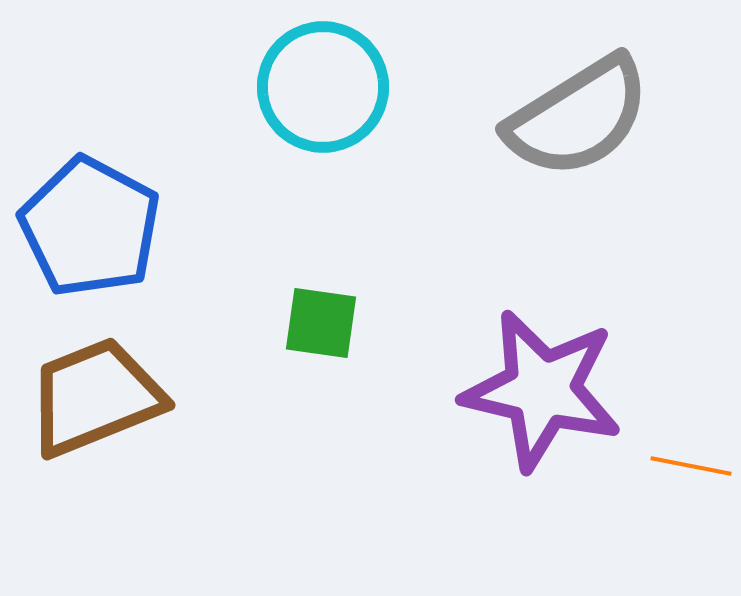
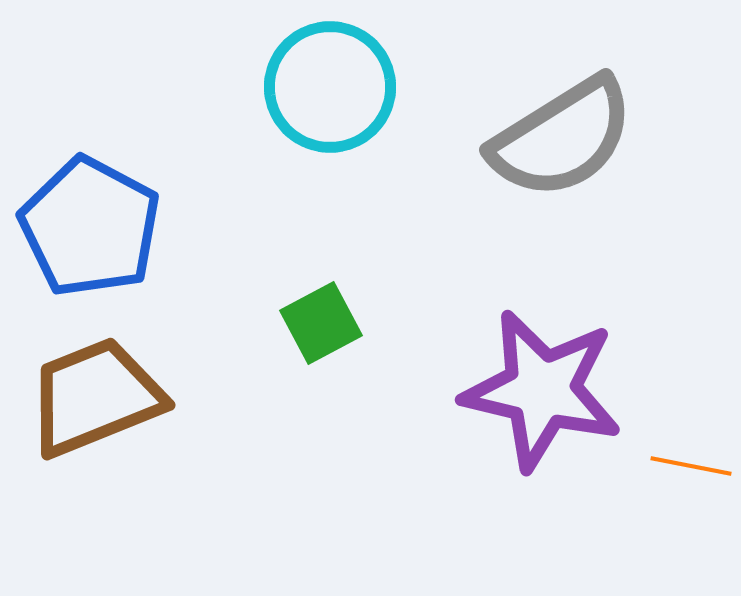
cyan circle: moved 7 px right
gray semicircle: moved 16 px left, 21 px down
green square: rotated 36 degrees counterclockwise
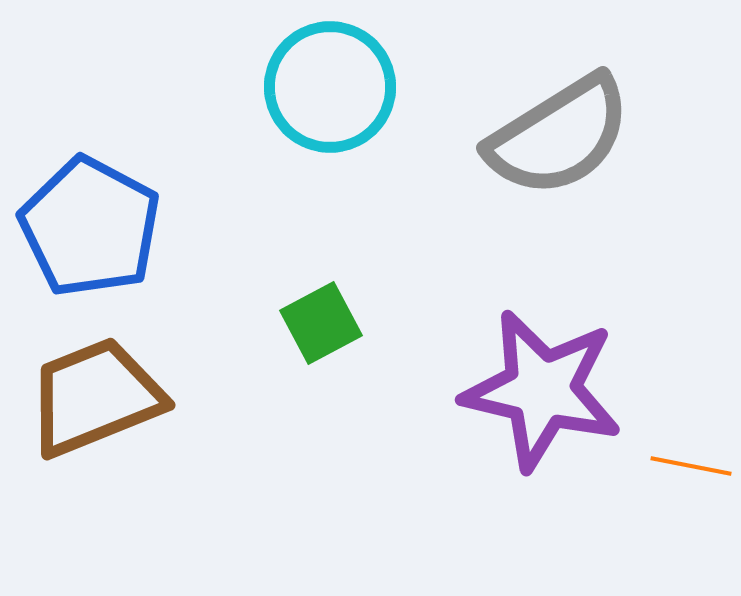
gray semicircle: moved 3 px left, 2 px up
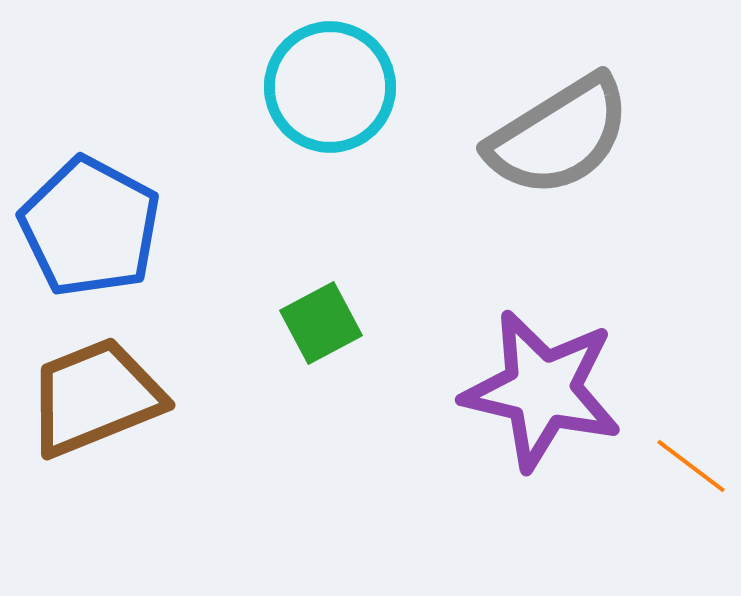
orange line: rotated 26 degrees clockwise
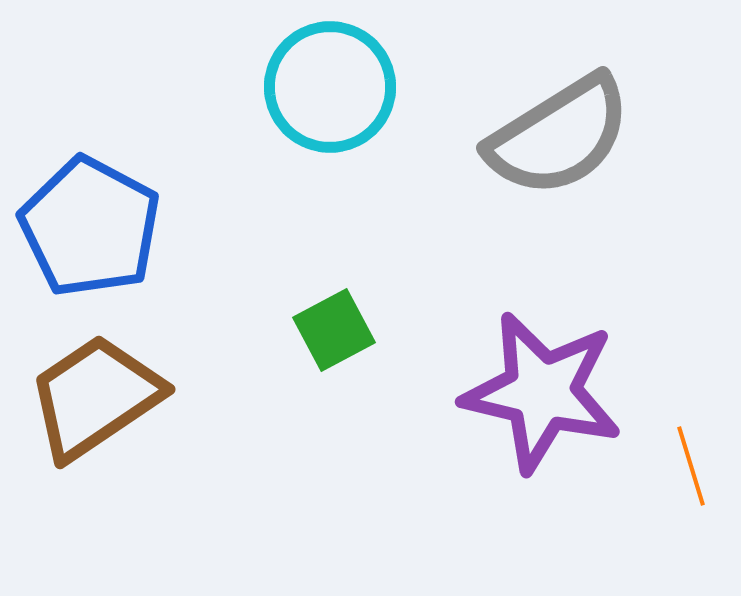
green square: moved 13 px right, 7 px down
purple star: moved 2 px down
brown trapezoid: rotated 12 degrees counterclockwise
orange line: rotated 36 degrees clockwise
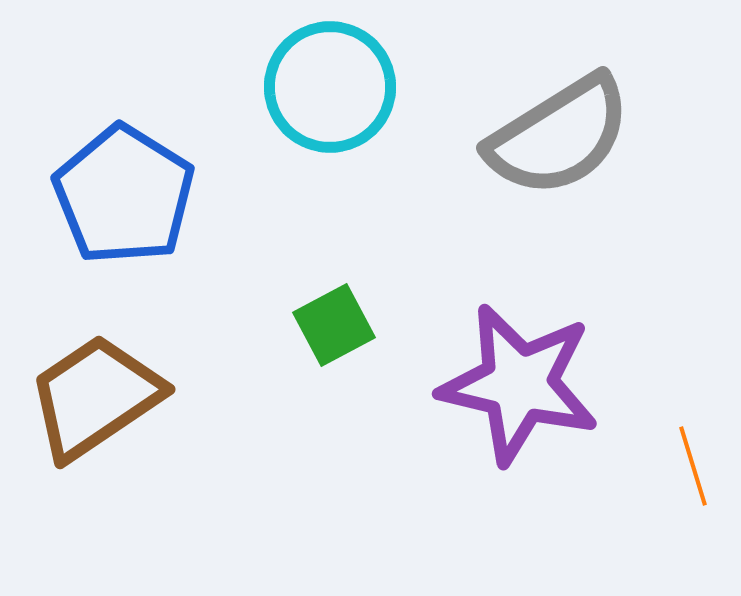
blue pentagon: moved 34 px right, 32 px up; rotated 4 degrees clockwise
green square: moved 5 px up
purple star: moved 23 px left, 8 px up
orange line: moved 2 px right
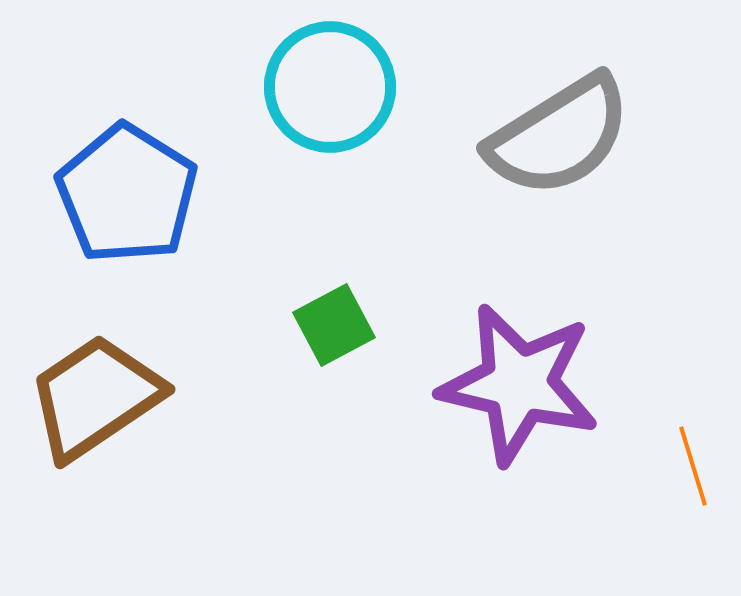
blue pentagon: moved 3 px right, 1 px up
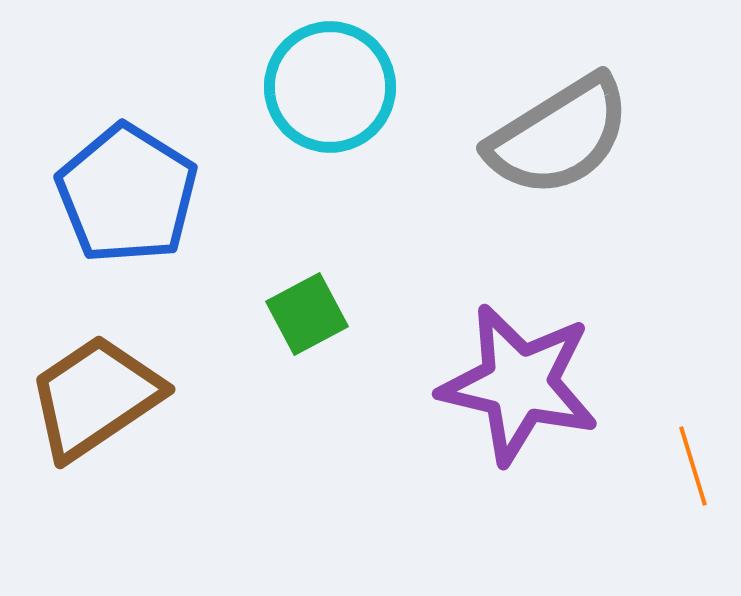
green square: moved 27 px left, 11 px up
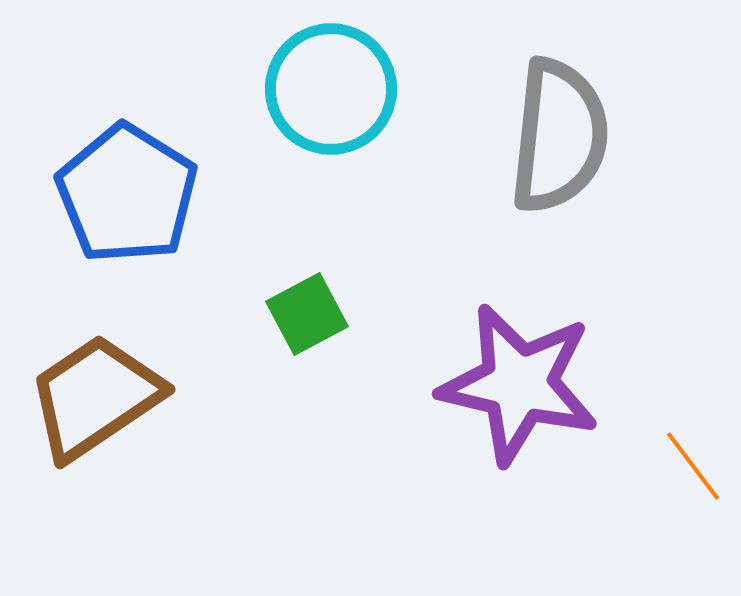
cyan circle: moved 1 px right, 2 px down
gray semicircle: rotated 52 degrees counterclockwise
orange line: rotated 20 degrees counterclockwise
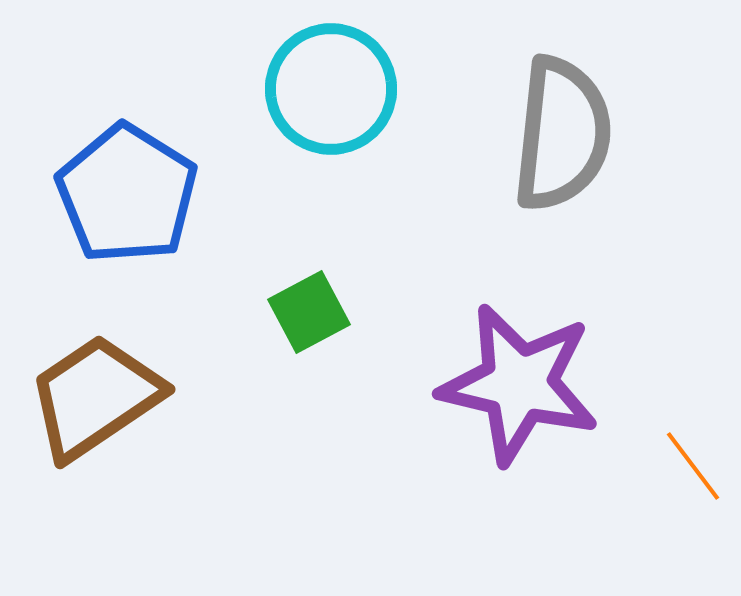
gray semicircle: moved 3 px right, 2 px up
green square: moved 2 px right, 2 px up
